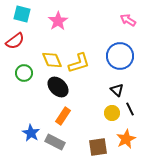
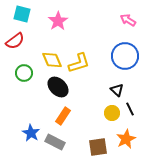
blue circle: moved 5 px right
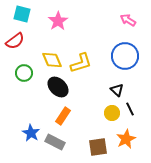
yellow L-shape: moved 2 px right
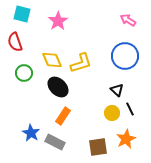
red semicircle: moved 1 px down; rotated 108 degrees clockwise
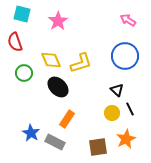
yellow diamond: moved 1 px left
orange rectangle: moved 4 px right, 3 px down
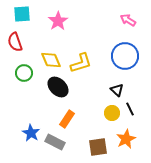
cyan square: rotated 18 degrees counterclockwise
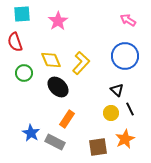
yellow L-shape: rotated 30 degrees counterclockwise
yellow circle: moved 1 px left
orange star: moved 1 px left
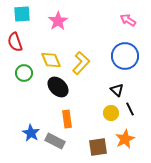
orange rectangle: rotated 42 degrees counterclockwise
gray rectangle: moved 1 px up
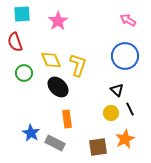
yellow L-shape: moved 3 px left, 2 px down; rotated 25 degrees counterclockwise
gray rectangle: moved 2 px down
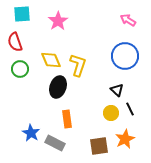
green circle: moved 4 px left, 4 px up
black ellipse: rotated 65 degrees clockwise
brown square: moved 1 px right, 1 px up
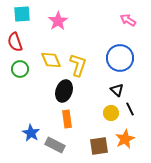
blue circle: moved 5 px left, 2 px down
black ellipse: moved 6 px right, 4 px down
gray rectangle: moved 2 px down
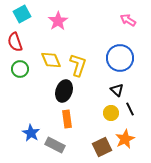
cyan square: rotated 24 degrees counterclockwise
brown square: moved 3 px right, 1 px down; rotated 18 degrees counterclockwise
